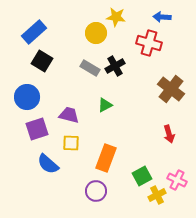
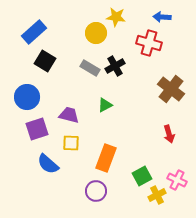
black square: moved 3 px right
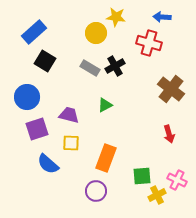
green square: rotated 24 degrees clockwise
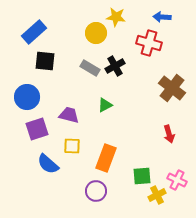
black square: rotated 25 degrees counterclockwise
brown cross: moved 1 px right, 1 px up
yellow square: moved 1 px right, 3 px down
